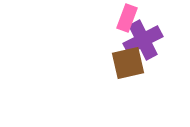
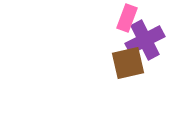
purple cross: moved 2 px right
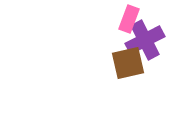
pink rectangle: moved 2 px right, 1 px down
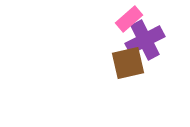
pink rectangle: rotated 28 degrees clockwise
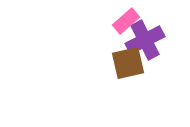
pink rectangle: moved 3 px left, 2 px down
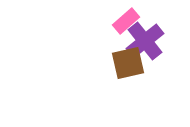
purple cross: moved 1 px down; rotated 12 degrees counterclockwise
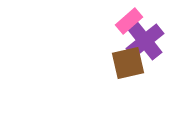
pink rectangle: moved 3 px right
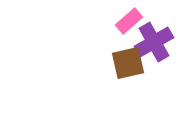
purple cross: moved 9 px right, 1 px down; rotated 9 degrees clockwise
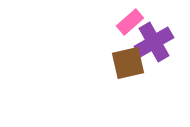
pink rectangle: moved 1 px right, 1 px down
